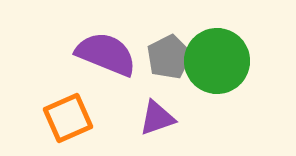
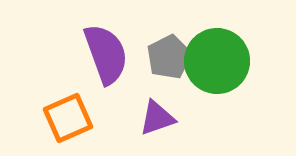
purple semicircle: rotated 48 degrees clockwise
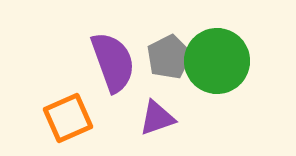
purple semicircle: moved 7 px right, 8 px down
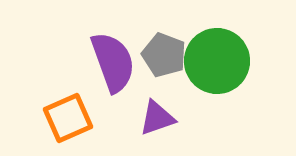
gray pentagon: moved 5 px left, 2 px up; rotated 24 degrees counterclockwise
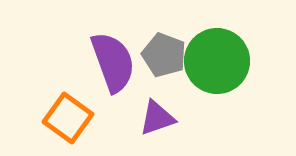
orange square: rotated 30 degrees counterclockwise
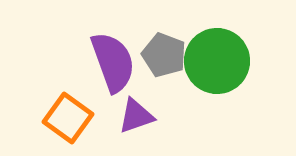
purple triangle: moved 21 px left, 2 px up
